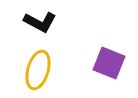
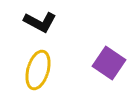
purple square: rotated 12 degrees clockwise
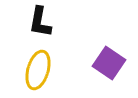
black L-shape: rotated 72 degrees clockwise
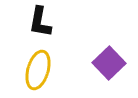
purple square: rotated 12 degrees clockwise
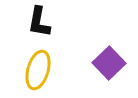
black L-shape: moved 1 px left
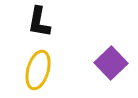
purple square: moved 2 px right
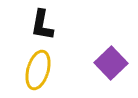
black L-shape: moved 3 px right, 3 px down
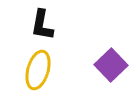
purple square: moved 2 px down
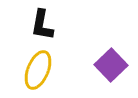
yellow ellipse: rotated 6 degrees clockwise
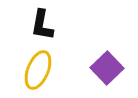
purple square: moved 4 px left, 3 px down
